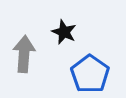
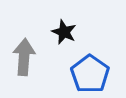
gray arrow: moved 3 px down
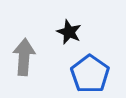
black star: moved 5 px right
